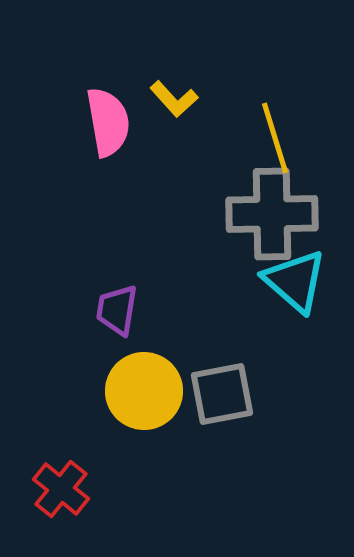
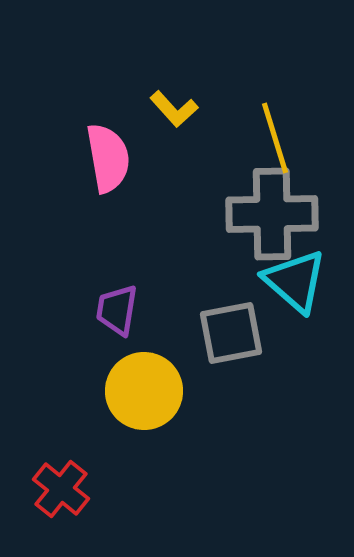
yellow L-shape: moved 10 px down
pink semicircle: moved 36 px down
gray square: moved 9 px right, 61 px up
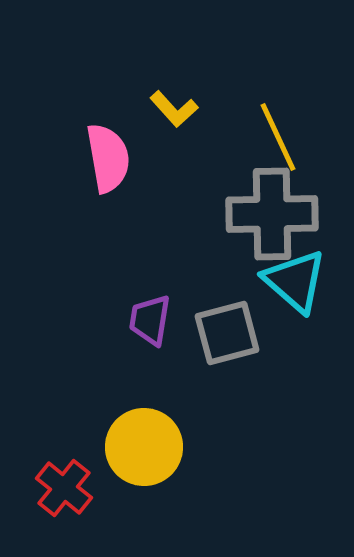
yellow line: moved 3 px right, 1 px up; rotated 8 degrees counterclockwise
purple trapezoid: moved 33 px right, 10 px down
gray square: moved 4 px left; rotated 4 degrees counterclockwise
yellow circle: moved 56 px down
red cross: moved 3 px right, 1 px up
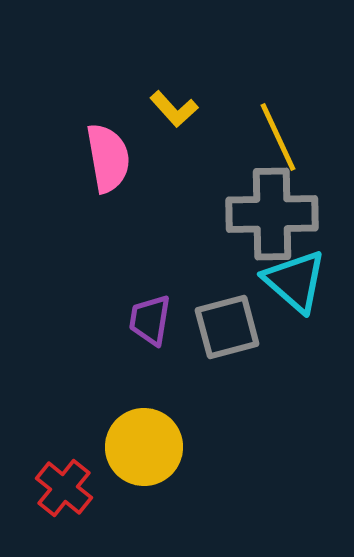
gray square: moved 6 px up
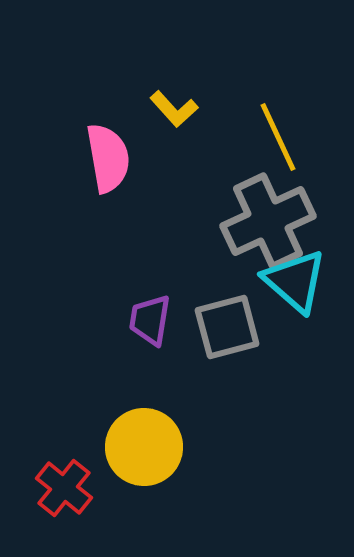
gray cross: moved 4 px left, 7 px down; rotated 24 degrees counterclockwise
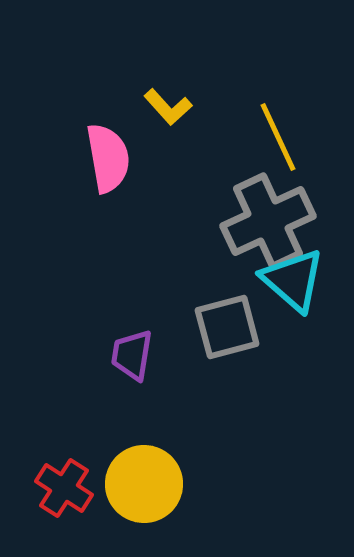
yellow L-shape: moved 6 px left, 2 px up
cyan triangle: moved 2 px left, 1 px up
purple trapezoid: moved 18 px left, 35 px down
yellow circle: moved 37 px down
red cross: rotated 6 degrees counterclockwise
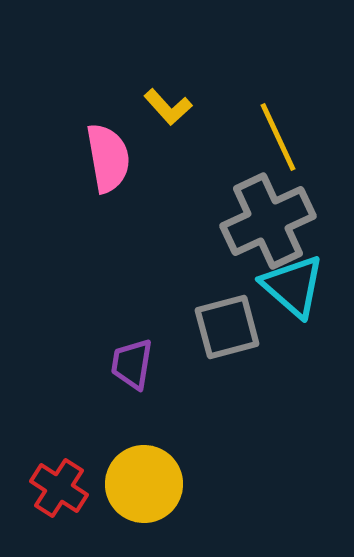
cyan triangle: moved 6 px down
purple trapezoid: moved 9 px down
red cross: moved 5 px left
